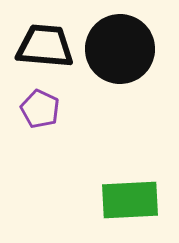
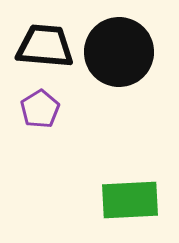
black circle: moved 1 px left, 3 px down
purple pentagon: rotated 15 degrees clockwise
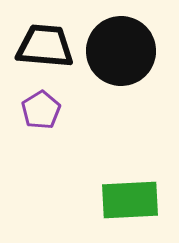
black circle: moved 2 px right, 1 px up
purple pentagon: moved 1 px right, 1 px down
